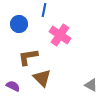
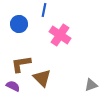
brown L-shape: moved 7 px left, 7 px down
gray triangle: rotated 48 degrees counterclockwise
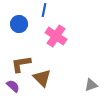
pink cross: moved 4 px left, 1 px down
purple semicircle: rotated 16 degrees clockwise
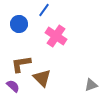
blue line: rotated 24 degrees clockwise
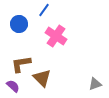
gray triangle: moved 4 px right, 1 px up
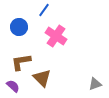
blue circle: moved 3 px down
brown L-shape: moved 2 px up
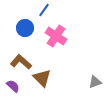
blue circle: moved 6 px right, 1 px down
brown L-shape: rotated 50 degrees clockwise
gray triangle: moved 2 px up
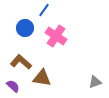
brown triangle: rotated 36 degrees counterclockwise
